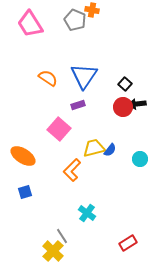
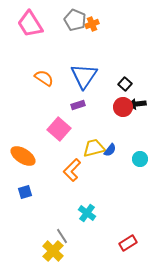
orange cross: moved 14 px down; rotated 32 degrees counterclockwise
orange semicircle: moved 4 px left
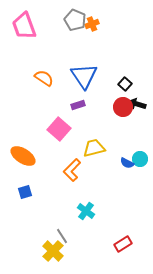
pink trapezoid: moved 6 px left, 2 px down; rotated 12 degrees clockwise
blue triangle: rotated 8 degrees counterclockwise
black arrow: rotated 24 degrees clockwise
blue semicircle: moved 17 px right, 13 px down; rotated 80 degrees clockwise
cyan cross: moved 1 px left, 2 px up
red rectangle: moved 5 px left, 1 px down
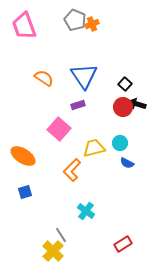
cyan circle: moved 20 px left, 16 px up
gray line: moved 1 px left, 1 px up
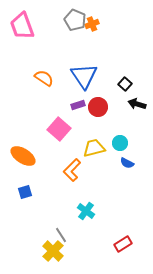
pink trapezoid: moved 2 px left
red circle: moved 25 px left
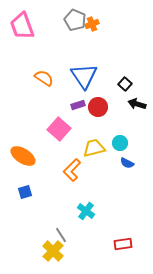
red rectangle: rotated 24 degrees clockwise
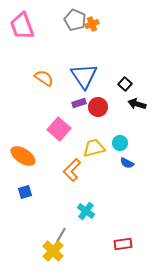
purple rectangle: moved 1 px right, 2 px up
gray line: rotated 63 degrees clockwise
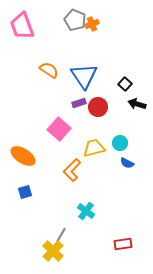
orange semicircle: moved 5 px right, 8 px up
